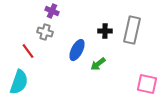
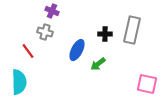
black cross: moved 3 px down
cyan semicircle: rotated 20 degrees counterclockwise
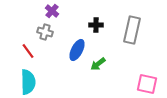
purple cross: rotated 16 degrees clockwise
black cross: moved 9 px left, 9 px up
cyan semicircle: moved 9 px right
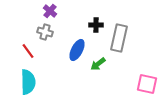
purple cross: moved 2 px left
gray rectangle: moved 13 px left, 8 px down
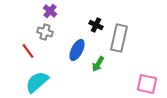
black cross: rotated 24 degrees clockwise
green arrow: rotated 21 degrees counterclockwise
cyan semicircle: moved 9 px right; rotated 130 degrees counterclockwise
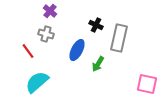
gray cross: moved 1 px right, 2 px down
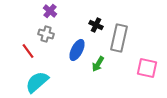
pink square: moved 16 px up
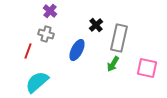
black cross: rotated 24 degrees clockwise
red line: rotated 56 degrees clockwise
green arrow: moved 15 px right
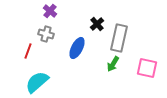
black cross: moved 1 px right, 1 px up
blue ellipse: moved 2 px up
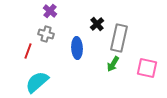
blue ellipse: rotated 30 degrees counterclockwise
